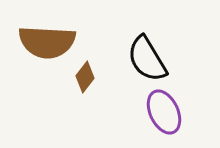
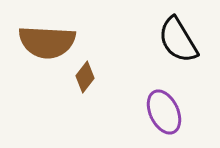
black semicircle: moved 31 px right, 19 px up
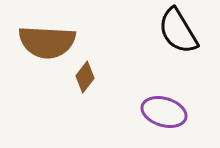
black semicircle: moved 9 px up
purple ellipse: rotated 48 degrees counterclockwise
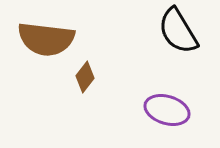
brown semicircle: moved 1 px left, 3 px up; rotated 4 degrees clockwise
purple ellipse: moved 3 px right, 2 px up
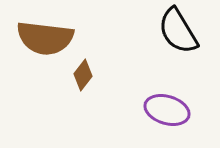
brown semicircle: moved 1 px left, 1 px up
brown diamond: moved 2 px left, 2 px up
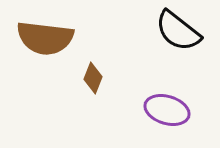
black semicircle: rotated 21 degrees counterclockwise
brown diamond: moved 10 px right, 3 px down; rotated 16 degrees counterclockwise
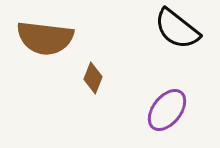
black semicircle: moved 1 px left, 2 px up
purple ellipse: rotated 69 degrees counterclockwise
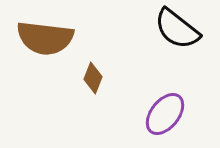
purple ellipse: moved 2 px left, 4 px down
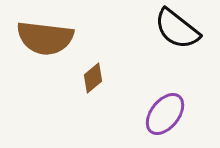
brown diamond: rotated 28 degrees clockwise
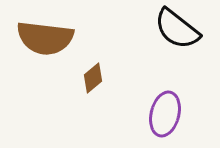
purple ellipse: rotated 24 degrees counterclockwise
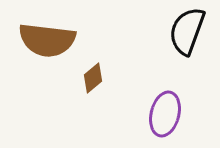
black semicircle: moved 10 px right, 2 px down; rotated 72 degrees clockwise
brown semicircle: moved 2 px right, 2 px down
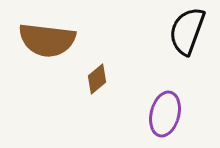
brown diamond: moved 4 px right, 1 px down
